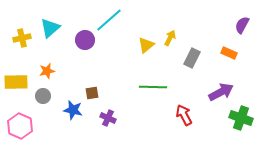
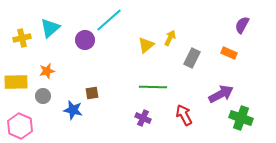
purple arrow: moved 2 px down
purple cross: moved 35 px right
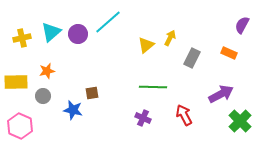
cyan line: moved 1 px left, 2 px down
cyan triangle: moved 1 px right, 4 px down
purple circle: moved 7 px left, 6 px up
green cross: moved 1 px left, 3 px down; rotated 25 degrees clockwise
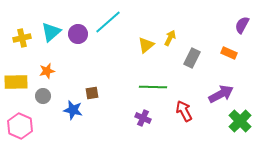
red arrow: moved 4 px up
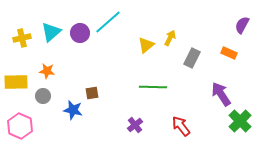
purple circle: moved 2 px right, 1 px up
orange star: rotated 21 degrees clockwise
purple arrow: rotated 95 degrees counterclockwise
red arrow: moved 3 px left, 15 px down; rotated 10 degrees counterclockwise
purple cross: moved 8 px left, 7 px down; rotated 28 degrees clockwise
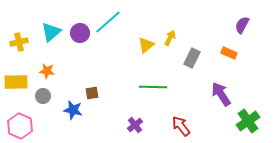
yellow cross: moved 3 px left, 4 px down
green cross: moved 8 px right; rotated 10 degrees clockwise
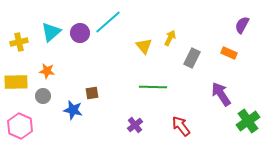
yellow triangle: moved 2 px left, 1 px down; rotated 30 degrees counterclockwise
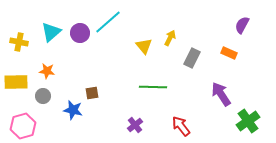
yellow cross: rotated 24 degrees clockwise
pink hexagon: moved 3 px right; rotated 20 degrees clockwise
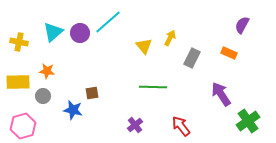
cyan triangle: moved 2 px right
yellow rectangle: moved 2 px right
